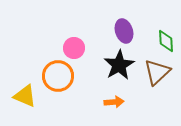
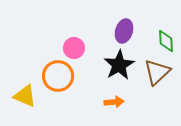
purple ellipse: rotated 35 degrees clockwise
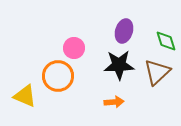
green diamond: rotated 15 degrees counterclockwise
black star: rotated 28 degrees clockwise
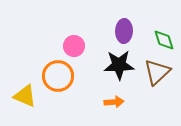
purple ellipse: rotated 15 degrees counterclockwise
green diamond: moved 2 px left, 1 px up
pink circle: moved 2 px up
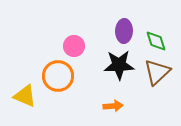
green diamond: moved 8 px left, 1 px down
orange arrow: moved 1 px left, 4 px down
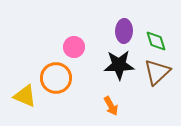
pink circle: moved 1 px down
orange circle: moved 2 px left, 2 px down
orange arrow: moved 2 px left; rotated 66 degrees clockwise
